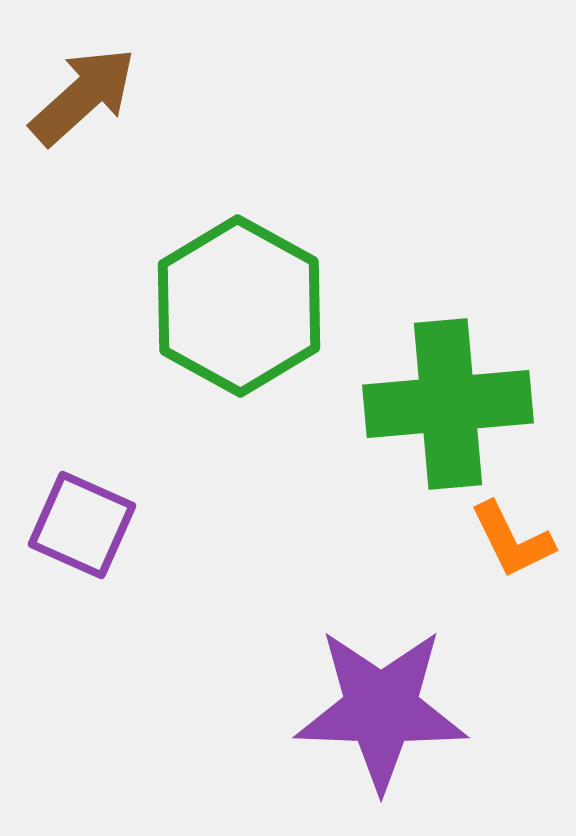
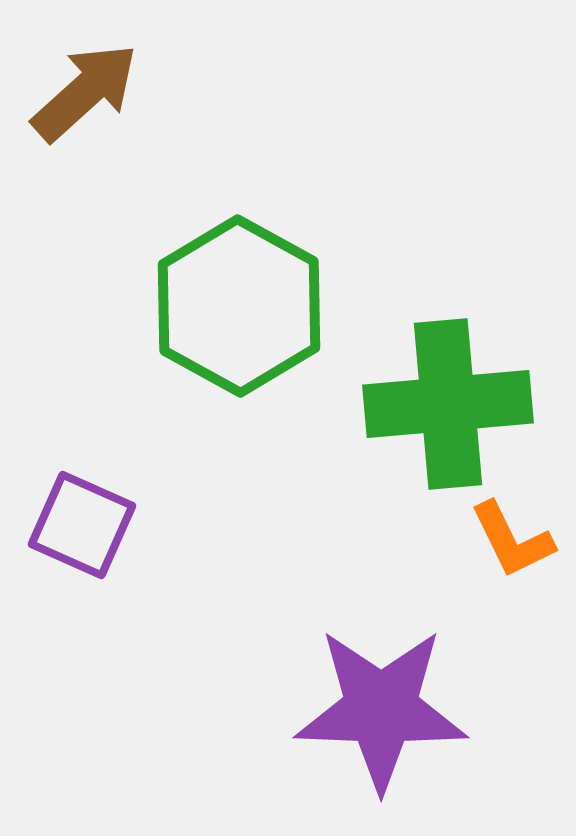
brown arrow: moved 2 px right, 4 px up
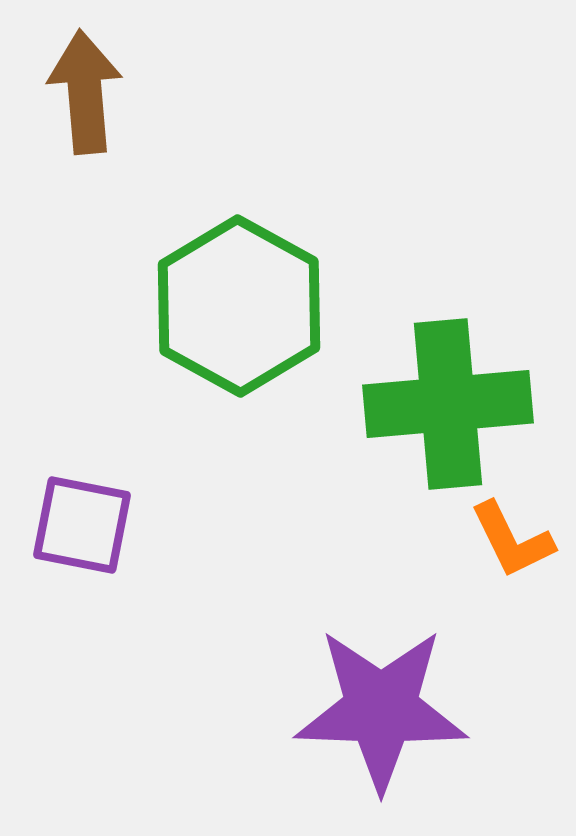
brown arrow: rotated 53 degrees counterclockwise
purple square: rotated 13 degrees counterclockwise
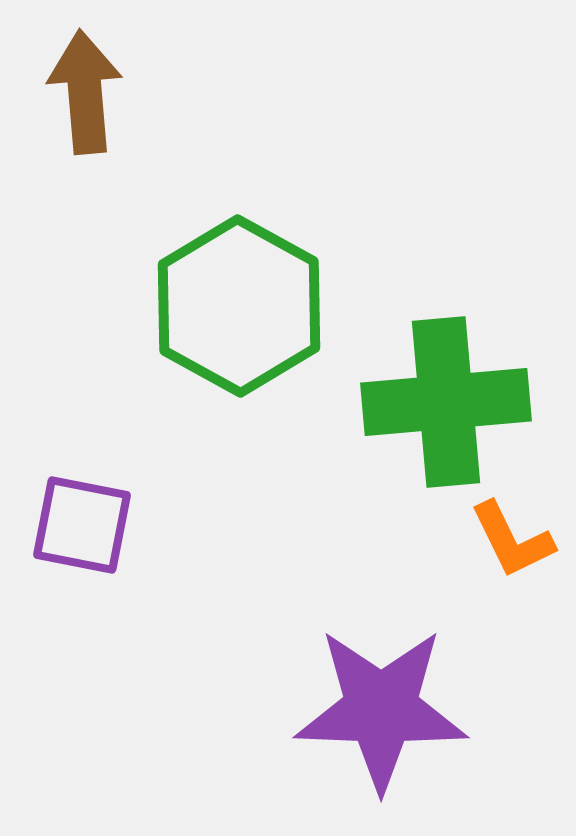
green cross: moved 2 px left, 2 px up
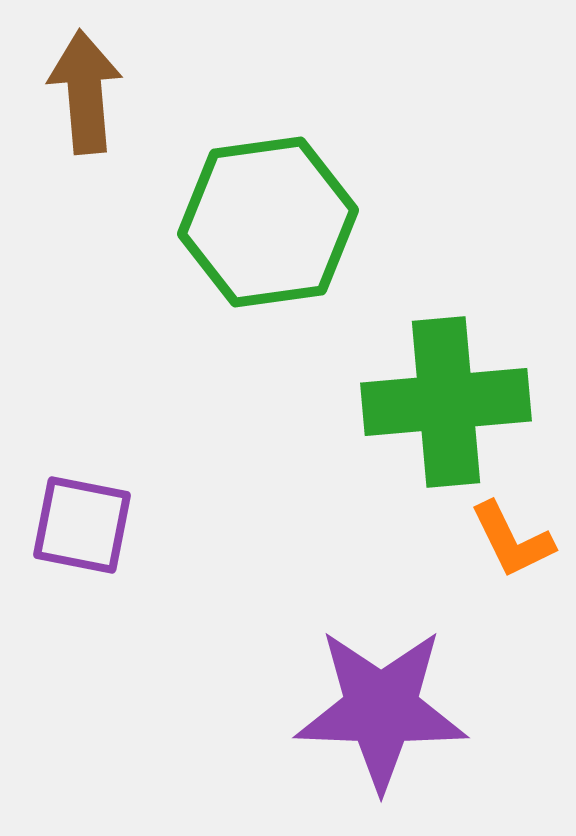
green hexagon: moved 29 px right, 84 px up; rotated 23 degrees clockwise
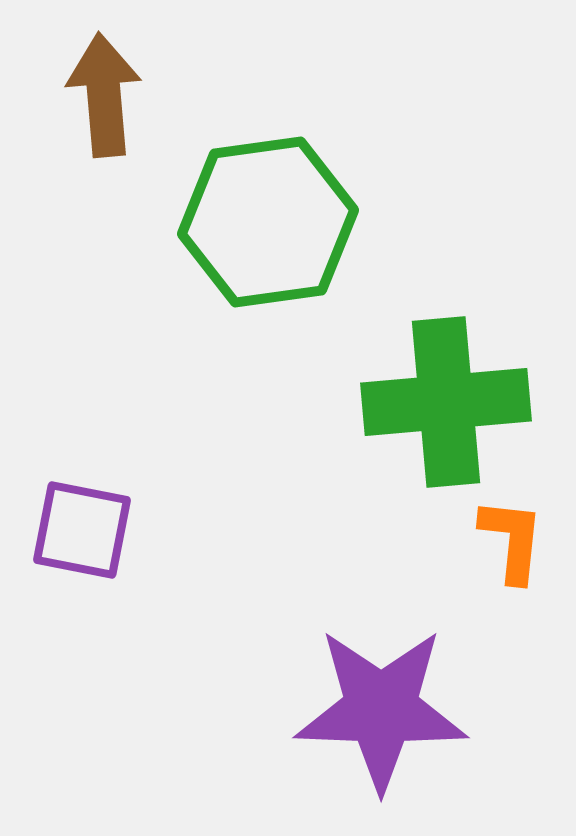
brown arrow: moved 19 px right, 3 px down
purple square: moved 5 px down
orange L-shape: rotated 148 degrees counterclockwise
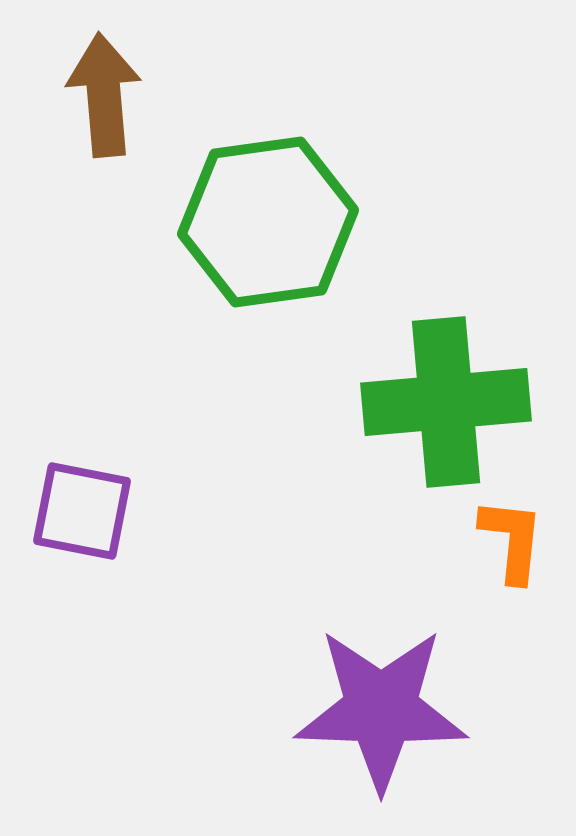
purple square: moved 19 px up
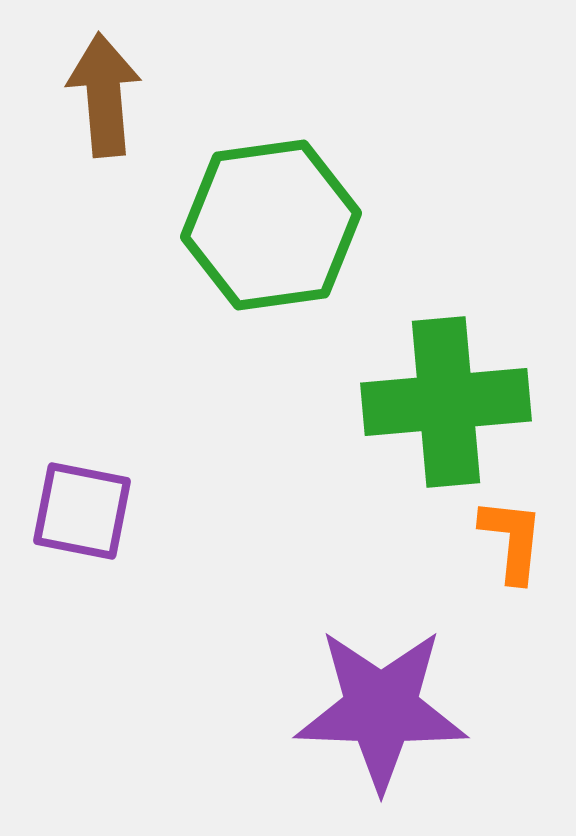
green hexagon: moved 3 px right, 3 px down
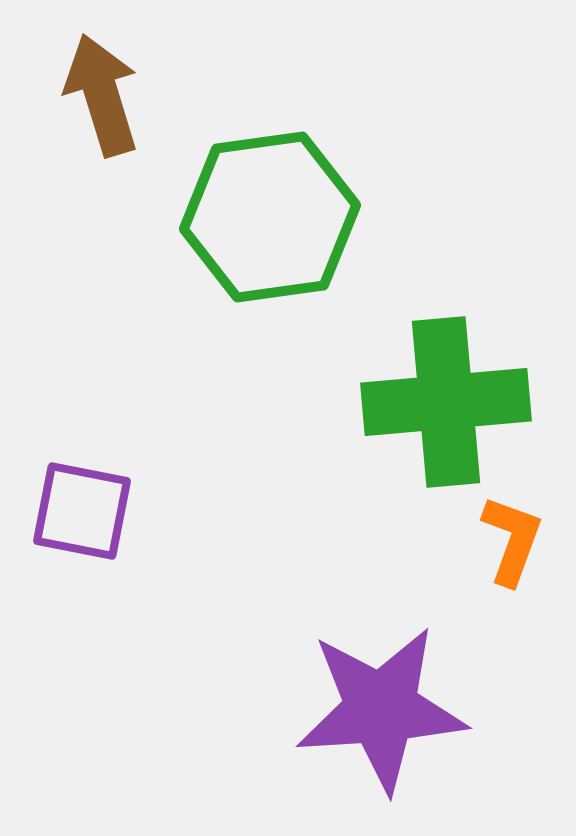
brown arrow: moved 2 px left; rotated 12 degrees counterclockwise
green hexagon: moved 1 px left, 8 px up
orange L-shape: rotated 14 degrees clockwise
purple star: rotated 6 degrees counterclockwise
